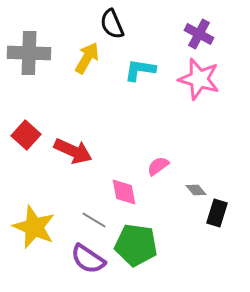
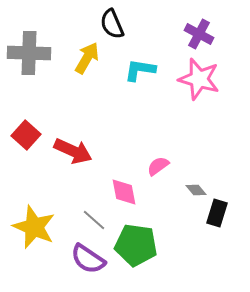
gray line: rotated 10 degrees clockwise
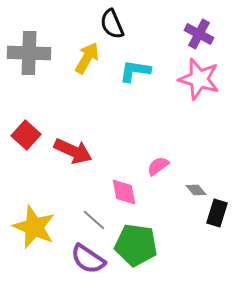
cyan L-shape: moved 5 px left, 1 px down
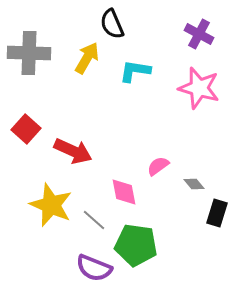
pink star: moved 9 px down
red square: moved 6 px up
gray diamond: moved 2 px left, 6 px up
yellow star: moved 17 px right, 22 px up
purple semicircle: moved 6 px right, 9 px down; rotated 12 degrees counterclockwise
